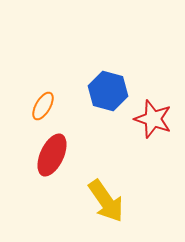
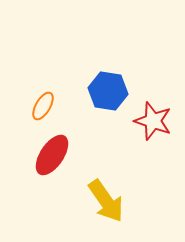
blue hexagon: rotated 6 degrees counterclockwise
red star: moved 2 px down
red ellipse: rotated 9 degrees clockwise
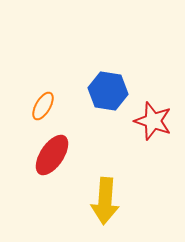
yellow arrow: moved 1 px left; rotated 39 degrees clockwise
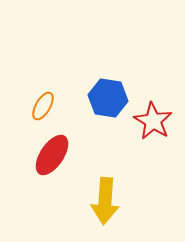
blue hexagon: moved 7 px down
red star: rotated 12 degrees clockwise
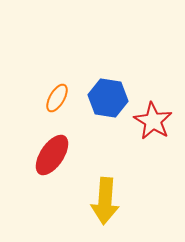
orange ellipse: moved 14 px right, 8 px up
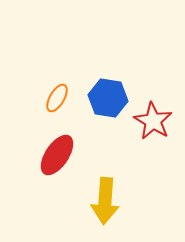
red ellipse: moved 5 px right
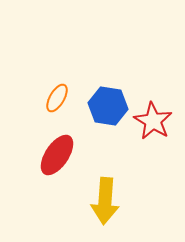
blue hexagon: moved 8 px down
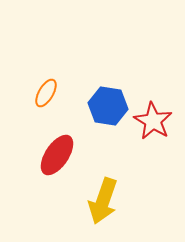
orange ellipse: moved 11 px left, 5 px up
yellow arrow: moved 2 px left; rotated 15 degrees clockwise
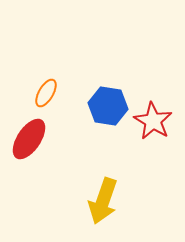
red ellipse: moved 28 px left, 16 px up
